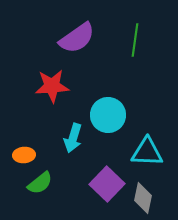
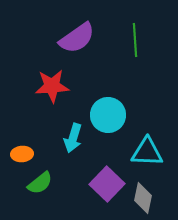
green line: rotated 12 degrees counterclockwise
orange ellipse: moved 2 px left, 1 px up
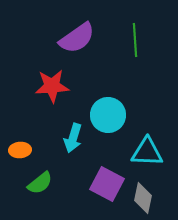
orange ellipse: moved 2 px left, 4 px up
purple square: rotated 16 degrees counterclockwise
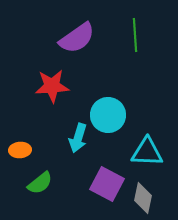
green line: moved 5 px up
cyan arrow: moved 5 px right
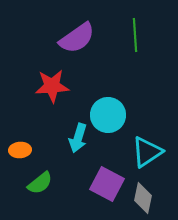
cyan triangle: rotated 36 degrees counterclockwise
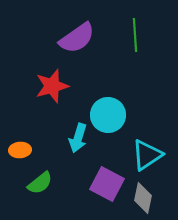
red star: rotated 12 degrees counterclockwise
cyan triangle: moved 3 px down
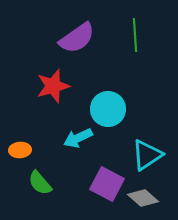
red star: moved 1 px right
cyan circle: moved 6 px up
cyan arrow: rotated 48 degrees clockwise
green semicircle: rotated 88 degrees clockwise
gray diamond: rotated 60 degrees counterclockwise
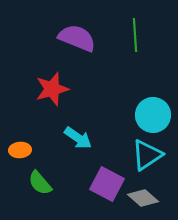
purple semicircle: rotated 123 degrees counterclockwise
red star: moved 1 px left, 3 px down
cyan circle: moved 45 px right, 6 px down
cyan arrow: rotated 120 degrees counterclockwise
